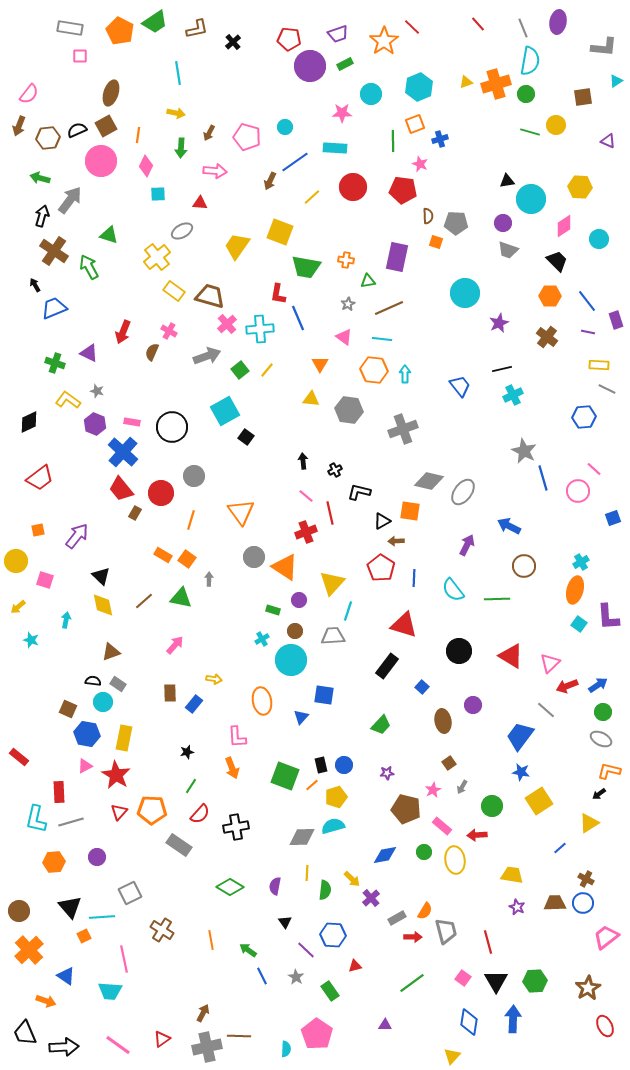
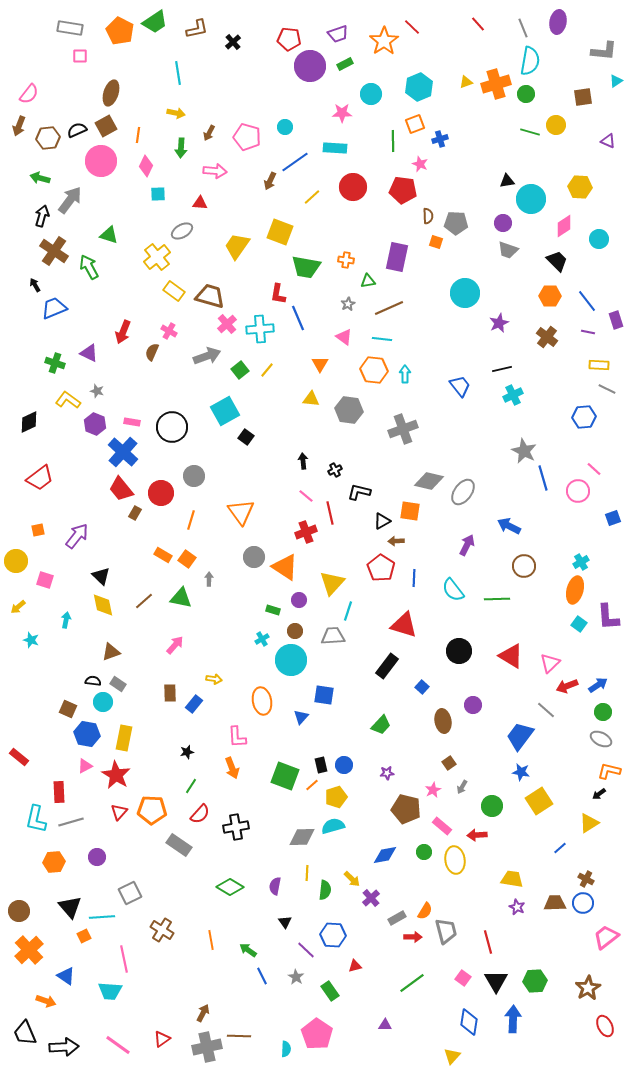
gray L-shape at (604, 47): moved 4 px down
yellow trapezoid at (512, 875): moved 4 px down
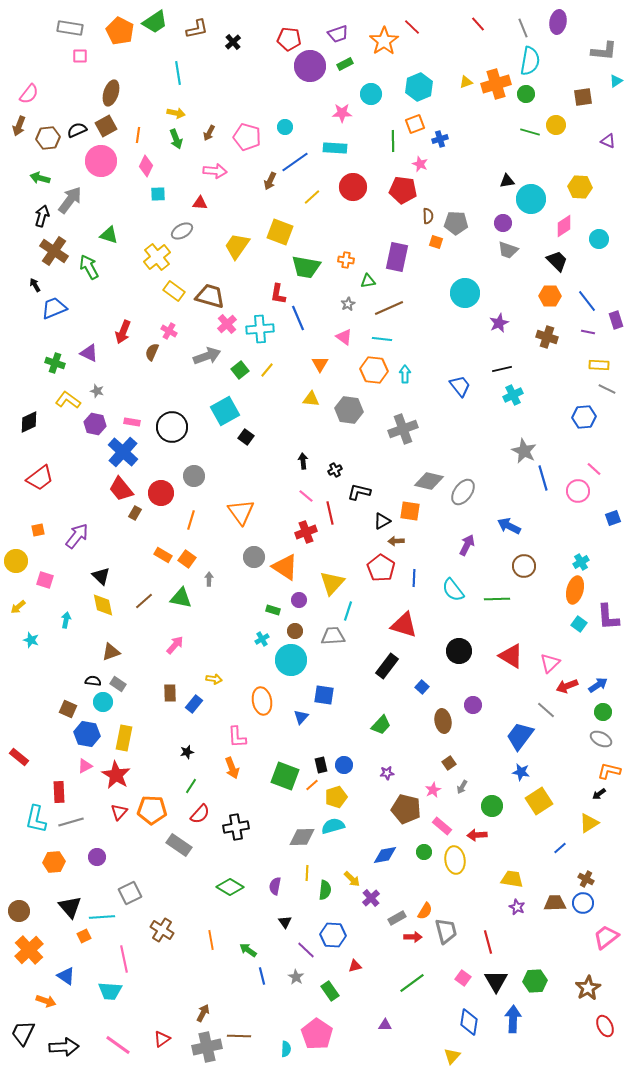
green arrow at (181, 148): moved 5 px left, 9 px up; rotated 24 degrees counterclockwise
brown cross at (547, 337): rotated 20 degrees counterclockwise
purple hexagon at (95, 424): rotated 10 degrees counterclockwise
blue line at (262, 976): rotated 12 degrees clockwise
black trapezoid at (25, 1033): moved 2 px left; rotated 48 degrees clockwise
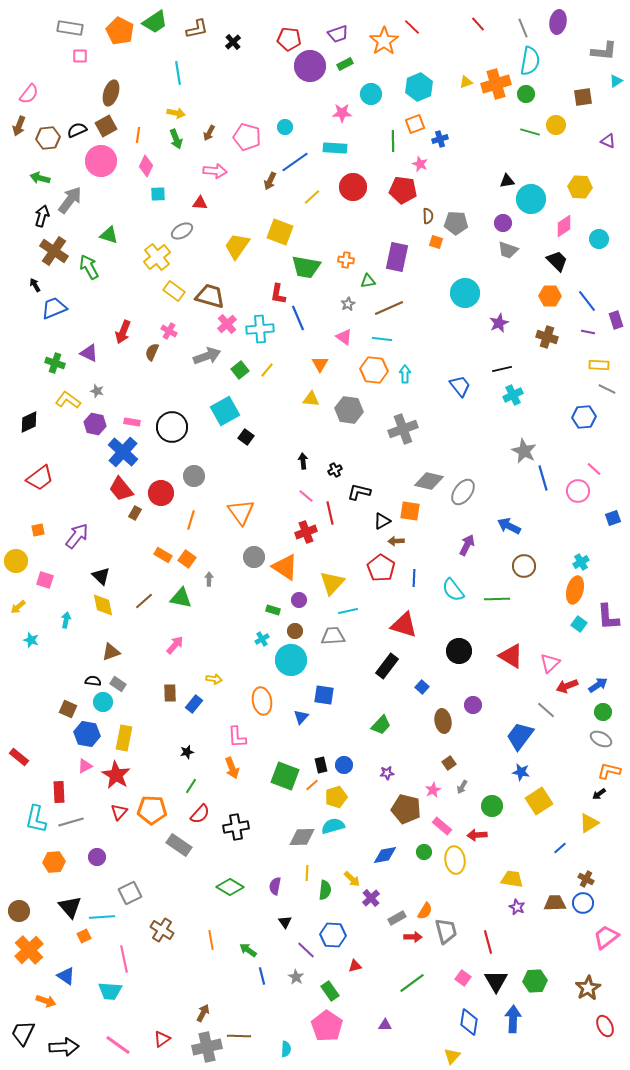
cyan line at (348, 611): rotated 60 degrees clockwise
pink pentagon at (317, 1034): moved 10 px right, 8 px up
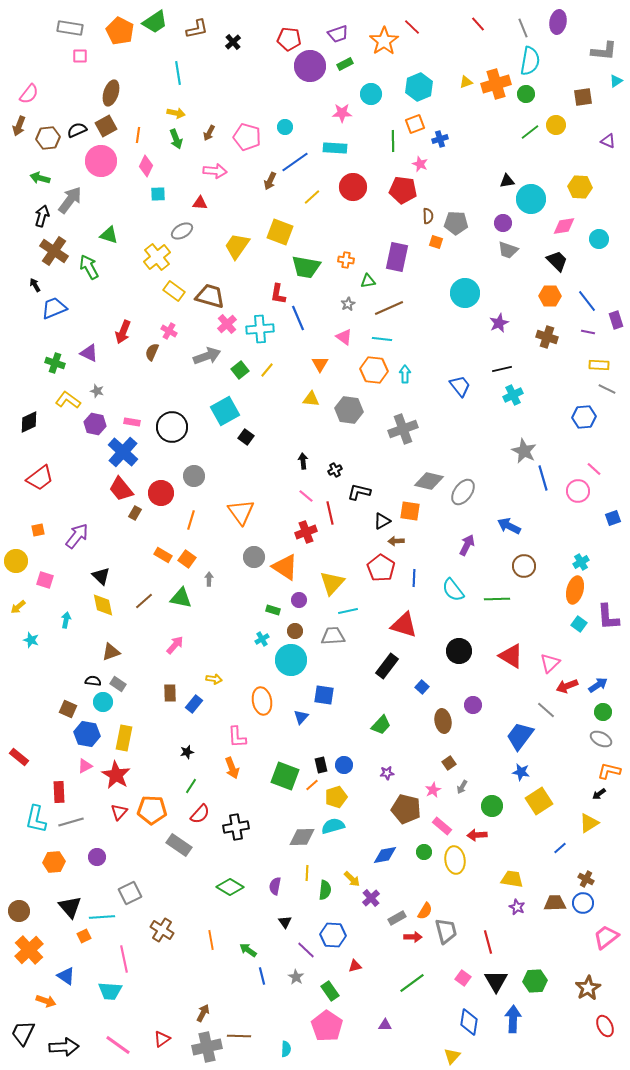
green line at (530, 132): rotated 54 degrees counterclockwise
pink diamond at (564, 226): rotated 25 degrees clockwise
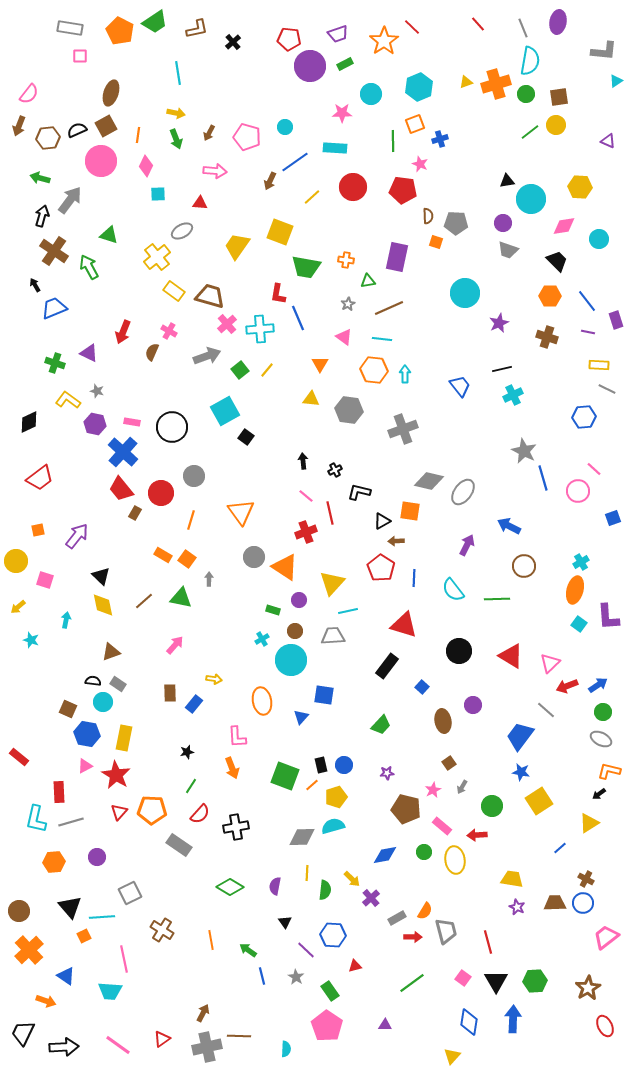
brown square at (583, 97): moved 24 px left
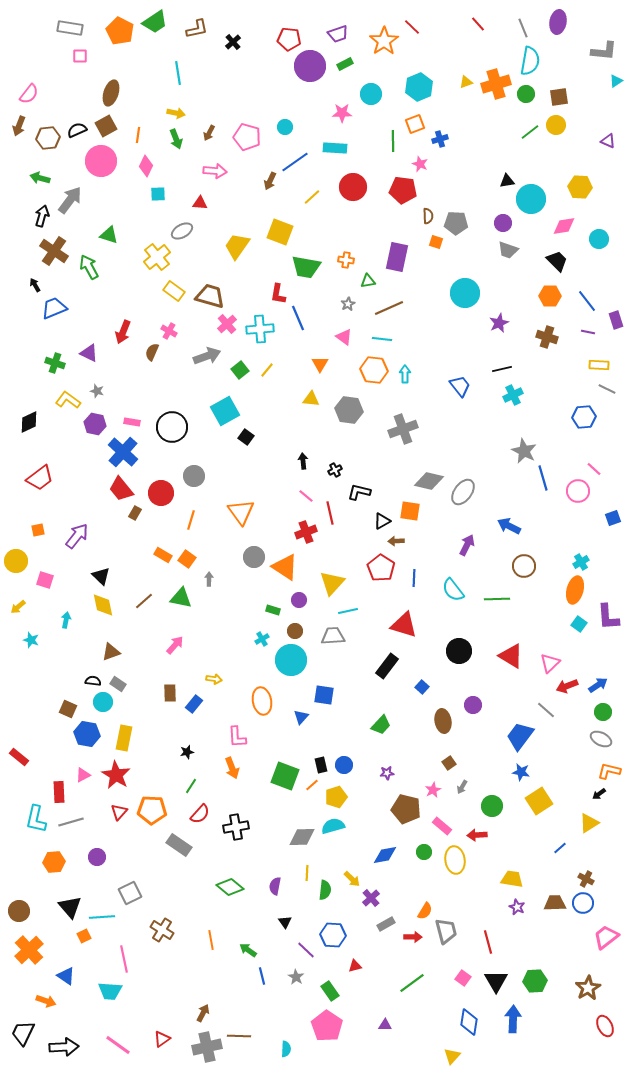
pink triangle at (85, 766): moved 2 px left, 9 px down
green diamond at (230, 887): rotated 8 degrees clockwise
gray rectangle at (397, 918): moved 11 px left, 6 px down
